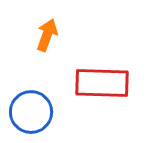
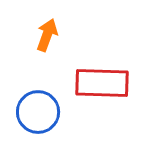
blue circle: moved 7 px right
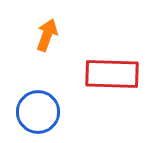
red rectangle: moved 10 px right, 9 px up
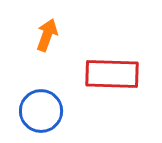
blue circle: moved 3 px right, 1 px up
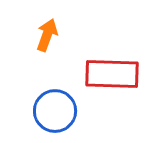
blue circle: moved 14 px right
